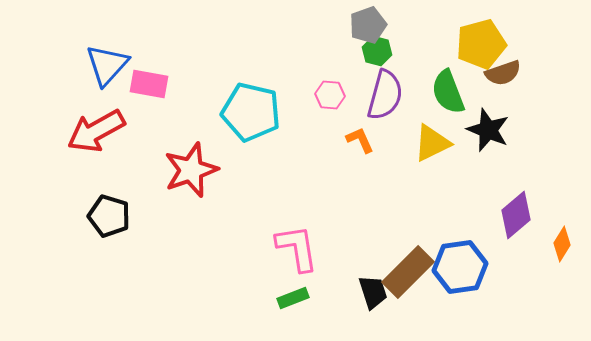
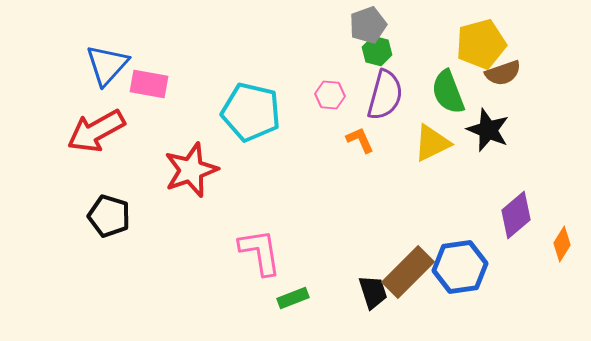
pink L-shape: moved 37 px left, 4 px down
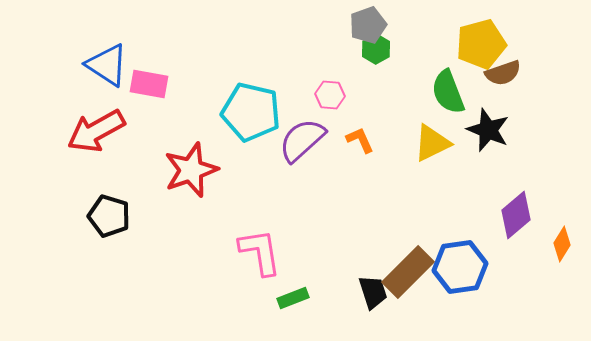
green hexagon: moved 1 px left, 2 px up; rotated 16 degrees clockwise
blue triangle: rotated 39 degrees counterclockwise
purple semicircle: moved 83 px left, 45 px down; rotated 147 degrees counterclockwise
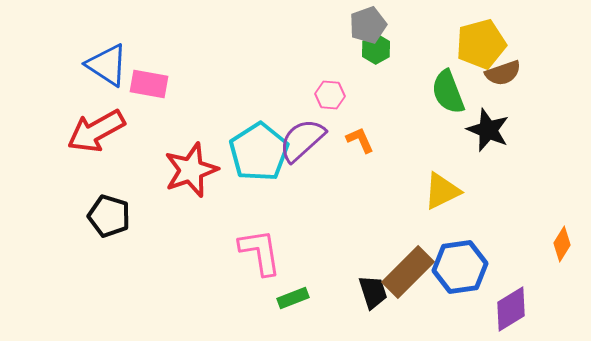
cyan pentagon: moved 8 px right, 40 px down; rotated 26 degrees clockwise
yellow triangle: moved 10 px right, 48 px down
purple diamond: moved 5 px left, 94 px down; rotated 9 degrees clockwise
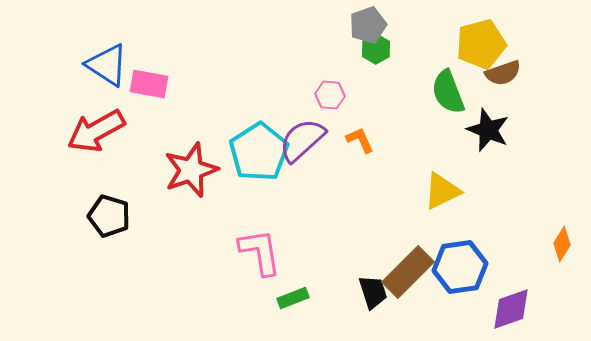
purple diamond: rotated 12 degrees clockwise
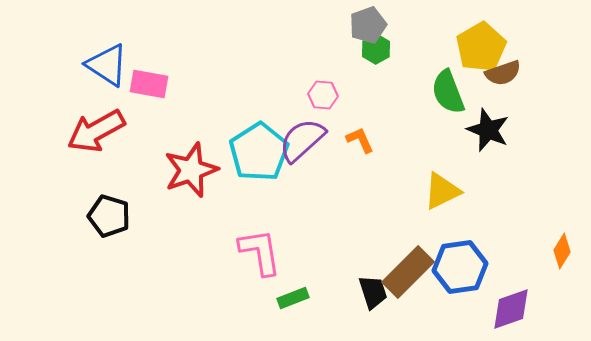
yellow pentagon: moved 3 px down; rotated 15 degrees counterclockwise
pink hexagon: moved 7 px left
orange diamond: moved 7 px down
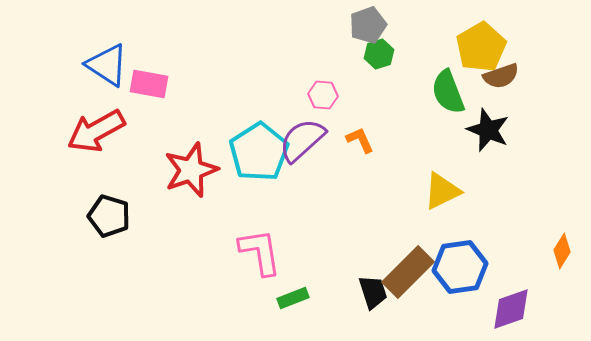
green hexagon: moved 3 px right, 5 px down; rotated 12 degrees clockwise
brown semicircle: moved 2 px left, 3 px down
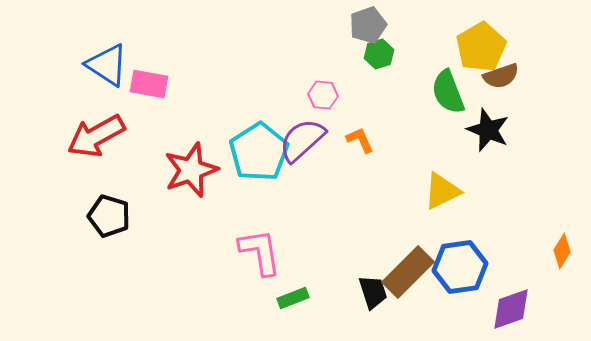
red arrow: moved 5 px down
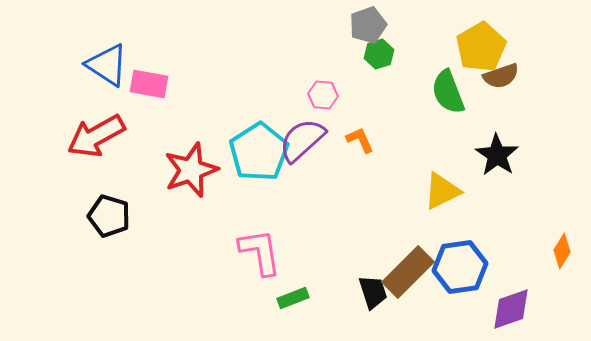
black star: moved 9 px right, 25 px down; rotated 12 degrees clockwise
